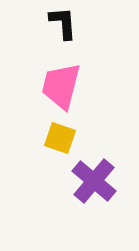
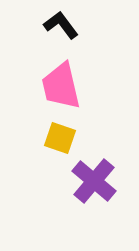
black L-shape: moved 2 px left, 2 px down; rotated 33 degrees counterclockwise
pink trapezoid: rotated 27 degrees counterclockwise
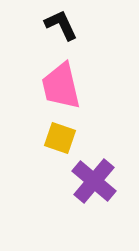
black L-shape: rotated 12 degrees clockwise
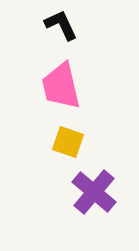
yellow square: moved 8 px right, 4 px down
purple cross: moved 11 px down
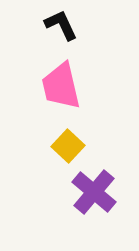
yellow square: moved 4 px down; rotated 24 degrees clockwise
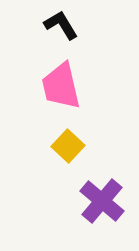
black L-shape: rotated 6 degrees counterclockwise
purple cross: moved 8 px right, 9 px down
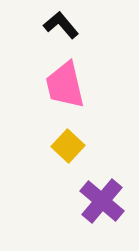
black L-shape: rotated 9 degrees counterclockwise
pink trapezoid: moved 4 px right, 1 px up
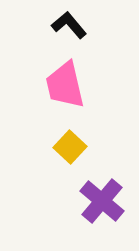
black L-shape: moved 8 px right
yellow square: moved 2 px right, 1 px down
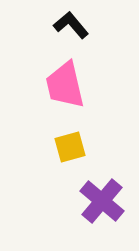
black L-shape: moved 2 px right
yellow square: rotated 32 degrees clockwise
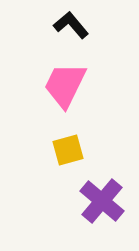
pink trapezoid: rotated 39 degrees clockwise
yellow square: moved 2 px left, 3 px down
